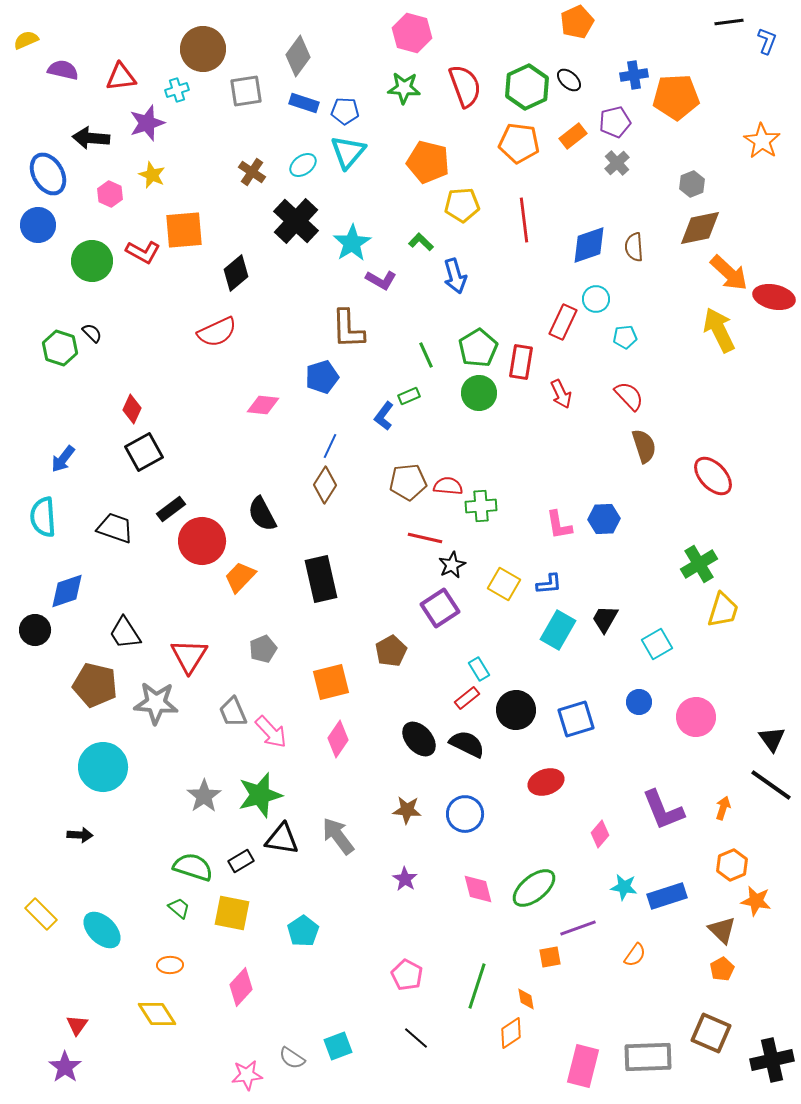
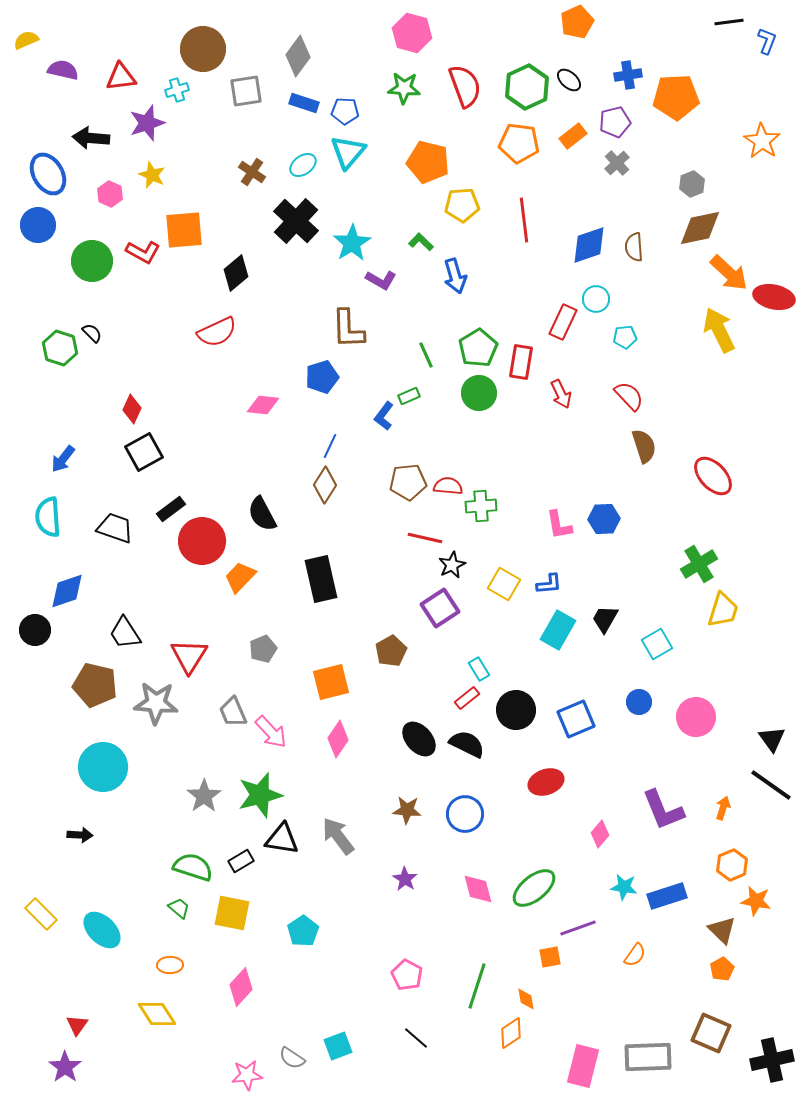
blue cross at (634, 75): moved 6 px left
cyan semicircle at (43, 517): moved 5 px right
blue square at (576, 719): rotated 6 degrees counterclockwise
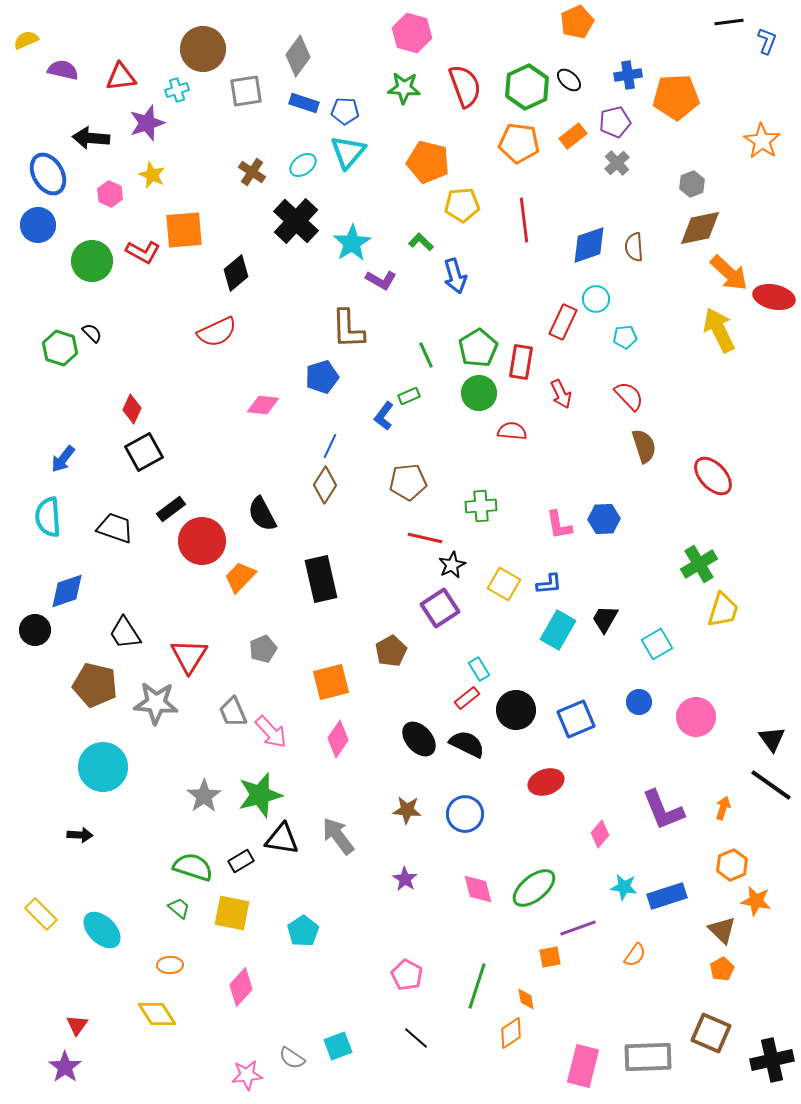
red semicircle at (448, 486): moved 64 px right, 55 px up
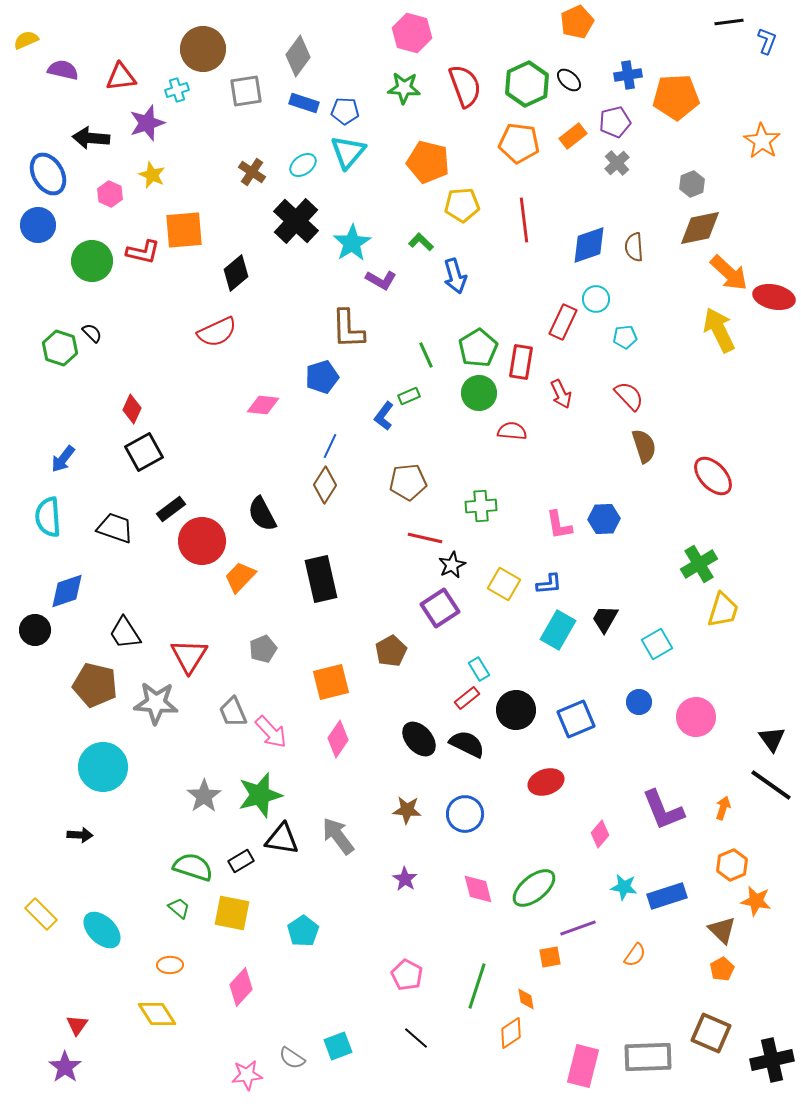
green hexagon at (527, 87): moved 3 px up
red L-shape at (143, 252): rotated 16 degrees counterclockwise
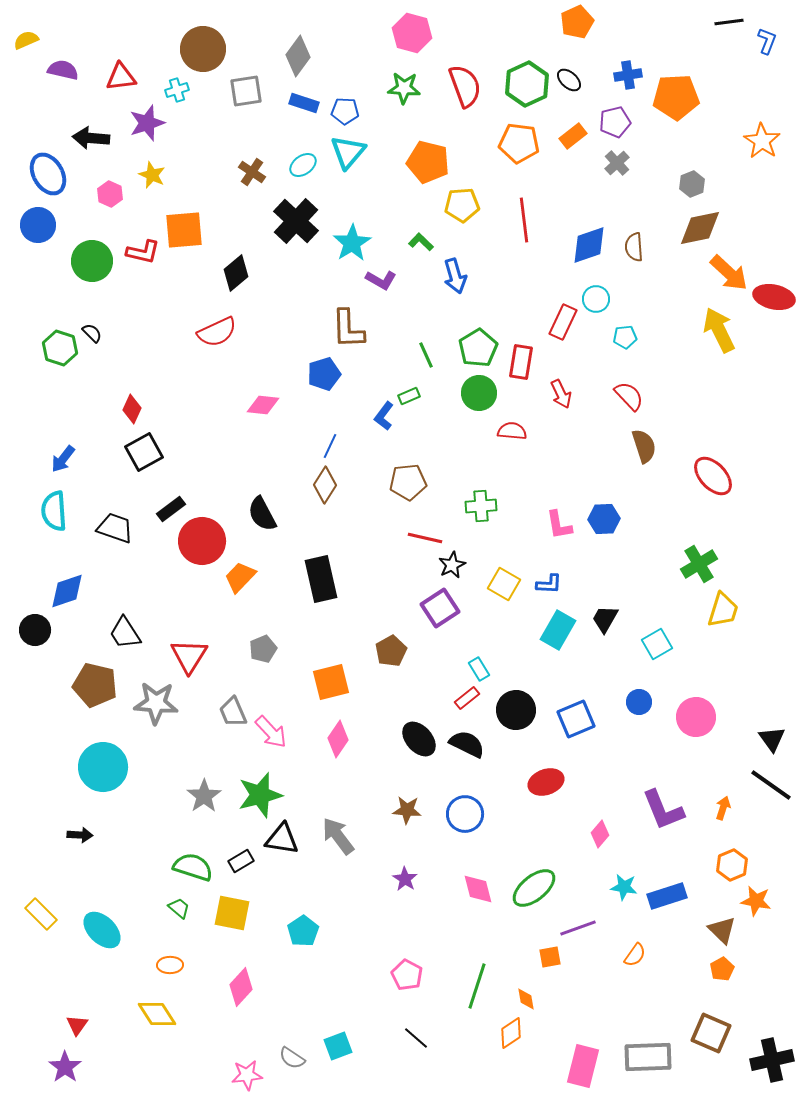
blue pentagon at (322, 377): moved 2 px right, 3 px up
cyan semicircle at (48, 517): moved 6 px right, 6 px up
blue L-shape at (549, 584): rotated 8 degrees clockwise
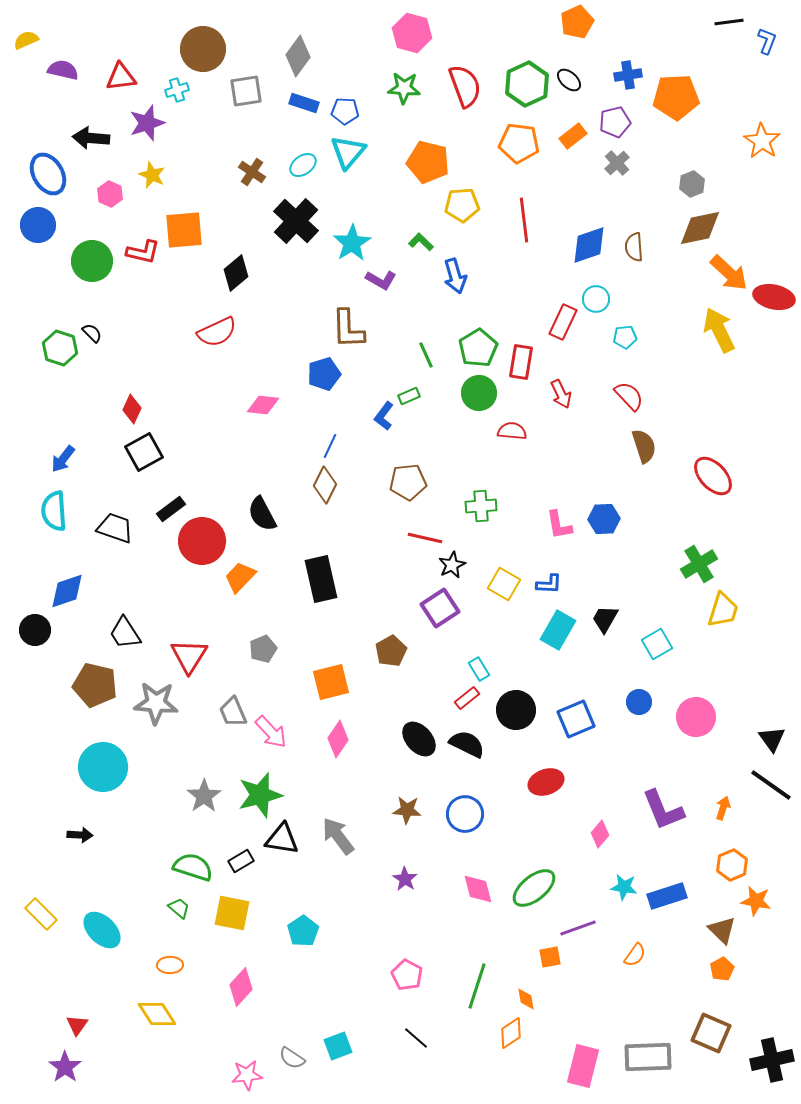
brown diamond at (325, 485): rotated 6 degrees counterclockwise
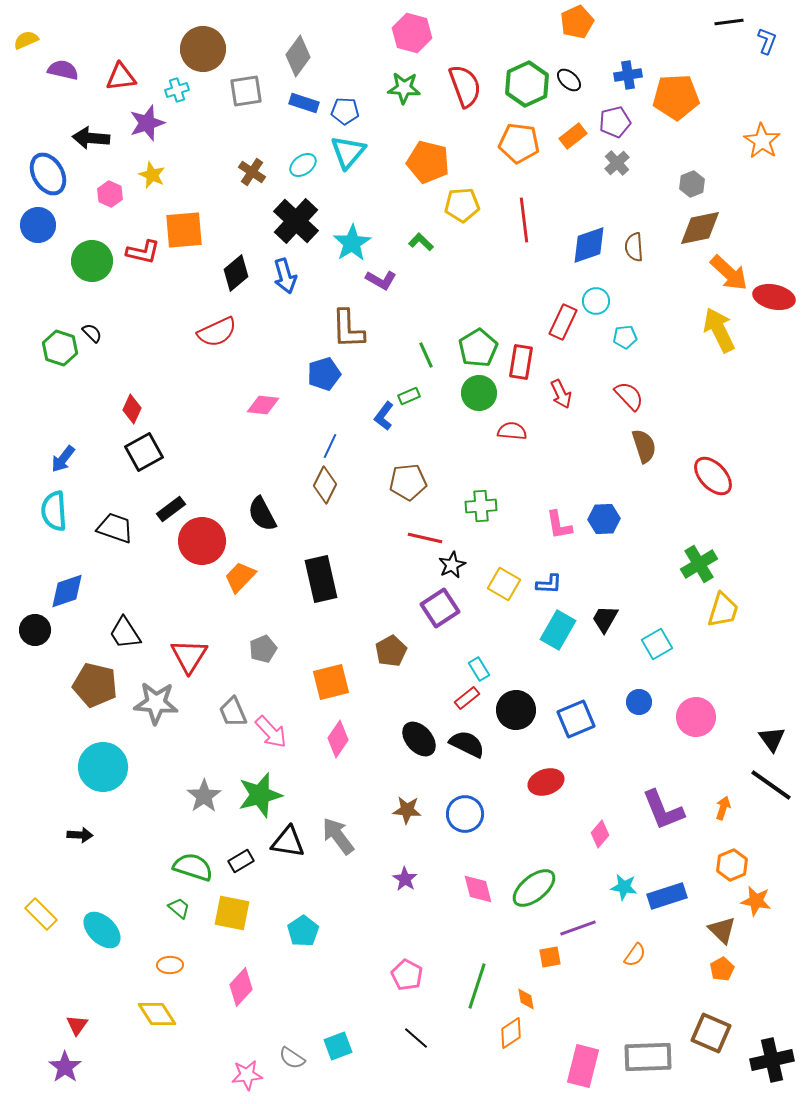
blue arrow at (455, 276): moved 170 px left
cyan circle at (596, 299): moved 2 px down
black triangle at (282, 839): moved 6 px right, 3 px down
